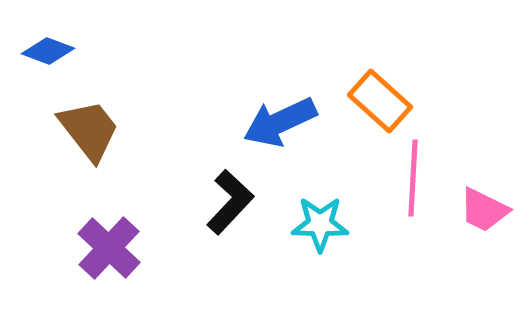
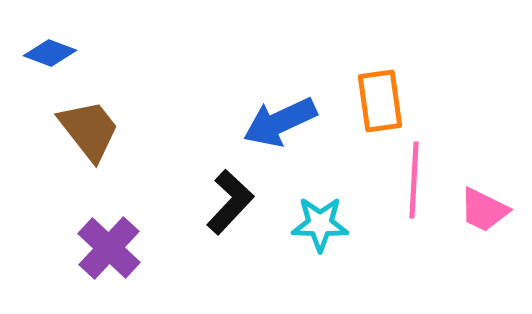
blue diamond: moved 2 px right, 2 px down
orange rectangle: rotated 40 degrees clockwise
pink line: moved 1 px right, 2 px down
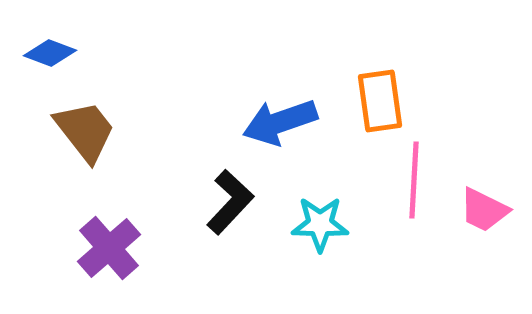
blue arrow: rotated 6 degrees clockwise
brown trapezoid: moved 4 px left, 1 px down
purple cross: rotated 6 degrees clockwise
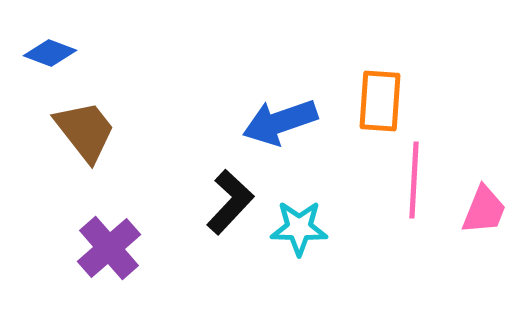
orange rectangle: rotated 12 degrees clockwise
pink trapezoid: rotated 94 degrees counterclockwise
cyan star: moved 21 px left, 4 px down
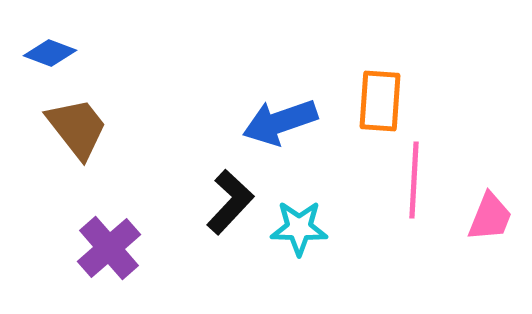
brown trapezoid: moved 8 px left, 3 px up
pink trapezoid: moved 6 px right, 7 px down
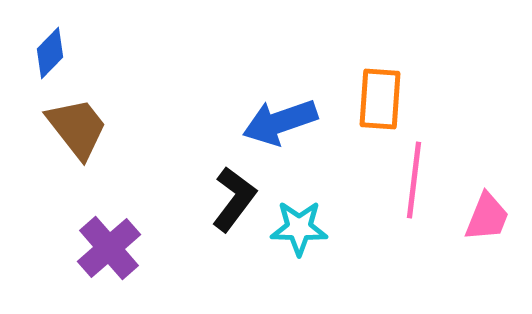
blue diamond: rotated 66 degrees counterclockwise
orange rectangle: moved 2 px up
pink line: rotated 4 degrees clockwise
black L-shape: moved 4 px right, 3 px up; rotated 6 degrees counterclockwise
pink trapezoid: moved 3 px left
